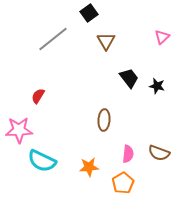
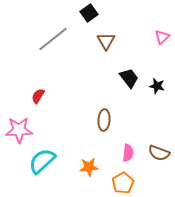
pink semicircle: moved 1 px up
cyan semicircle: rotated 112 degrees clockwise
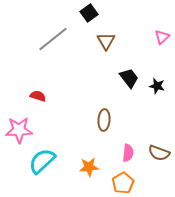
red semicircle: rotated 77 degrees clockwise
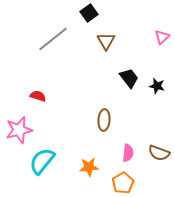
pink star: rotated 12 degrees counterclockwise
cyan semicircle: rotated 8 degrees counterclockwise
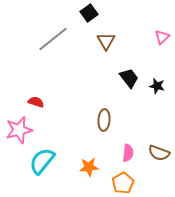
red semicircle: moved 2 px left, 6 px down
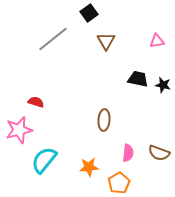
pink triangle: moved 5 px left, 4 px down; rotated 35 degrees clockwise
black trapezoid: moved 9 px right, 1 px down; rotated 40 degrees counterclockwise
black star: moved 6 px right, 1 px up
cyan semicircle: moved 2 px right, 1 px up
orange pentagon: moved 4 px left
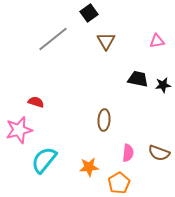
black star: rotated 21 degrees counterclockwise
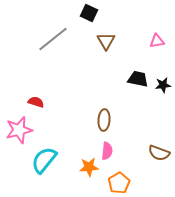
black square: rotated 30 degrees counterclockwise
pink semicircle: moved 21 px left, 2 px up
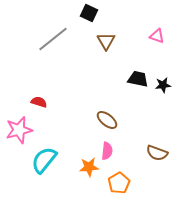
pink triangle: moved 5 px up; rotated 28 degrees clockwise
red semicircle: moved 3 px right
brown ellipse: moved 3 px right; rotated 55 degrees counterclockwise
brown semicircle: moved 2 px left
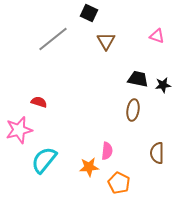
brown ellipse: moved 26 px right, 10 px up; rotated 60 degrees clockwise
brown semicircle: rotated 70 degrees clockwise
orange pentagon: rotated 15 degrees counterclockwise
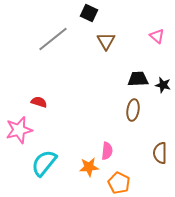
pink triangle: rotated 21 degrees clockwise
black trapezoid: rotated 15 degrees counterclockwise
black star: rotated 21 degrees clockwise
brown semicircle: moved 3 px right
cyan semicircle: moved 3 px down
